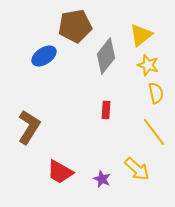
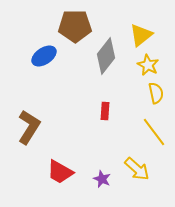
brown pentagon: rotated 8 degrees clockwise
yellow star: rotated 10 degrees clockwise
red rectangle: moved 1 px left, 1 px down
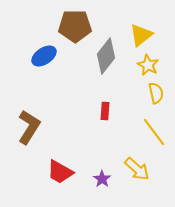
purple star: rotated 12 degrees clockwise
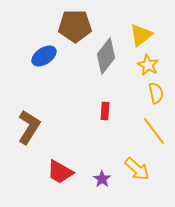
yellow line: moved 1 px up
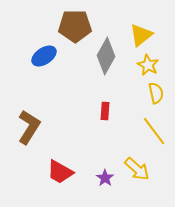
gray diamond: rotated 9 degrees counterclockwise
purple star: moved 3 px right, 1 px up
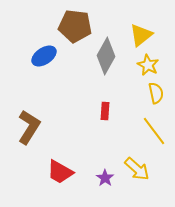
brown pentagon: rotated 8 degrees clockwise
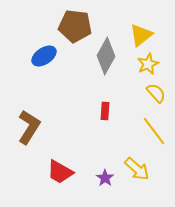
yellow star: moved 1 px up; rotated 20 degrees clockwise
yellow semicircle: rotated 30 degrees counterclockwise
